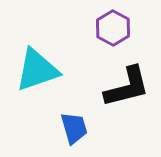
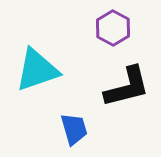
blue trapezoid: moved 1 px down
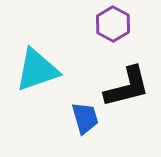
purple hexagon: moved 4 px up
blue trapezoid: moved 11 px right, 11 px up
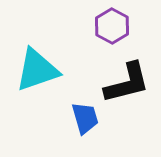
purple hexagon: moved 1 px left, 2 px down
black L-shape: moved 4 px up
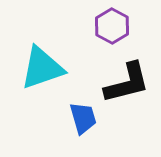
cyan triangle: moved 5 px right, 2 px up
blue trapezoid: moved 2 px left
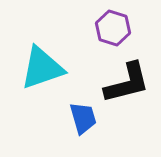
purple hexagon: moved 1 px right, 2 px down; rotated 12 degrees counterclockwise
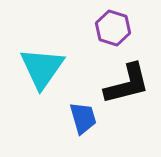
cyan triangle: rotated 36 degrees counterclockwise
black L-shape: moved 1 px down
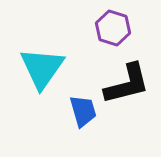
blue trapezoid: moved 7 px up
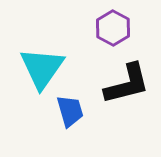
purple hexagon: rotated 12 degrees clockwise
blue trapezoid: moved 13 px left
